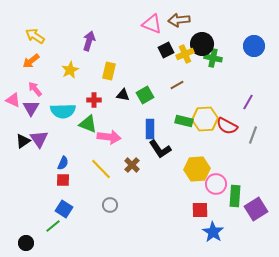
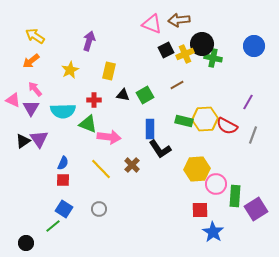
gray circle at (110, 205): moved 11 px left, 4 px down
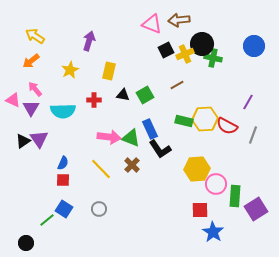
green triangle at (88, 124): moved 43 px right, 14 px down
blue rectangle at (150, 129): rotated 24 degrees counterclockwise
green line at (53, 226): moved 6 px left, 6 px up
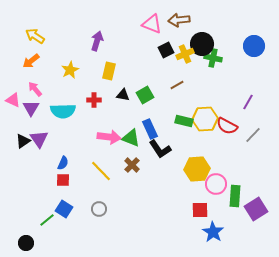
purple arrow at (89, 41): moved 8 px right
gray line at (253, 135): rotated 24 degrees clockwise
yellow line at (101, 169): moved 2 px down
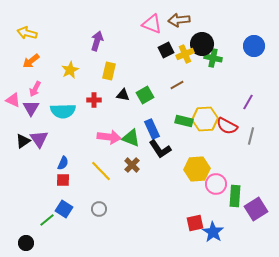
yellow arrow at (35, 36): moved 8 px left, 3 px up; rotated 18 degrees counterclockwise
pink arrow at (35, 89): rotated 112 degrees counterclockwise
blue rectangle at (150, 129): moved 2 px right
gray line at (253, 135): moved 2 px left, 1 px down; rotated 30 degrees counterclockwise
red square at (200, 210): moved 5 px left, 13 px down; rotated 12 degrees counterclockwise
